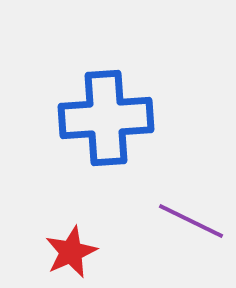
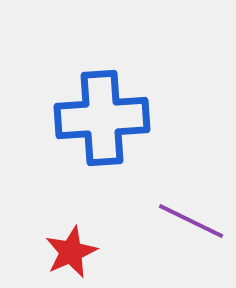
blue cross: moved 4 px left
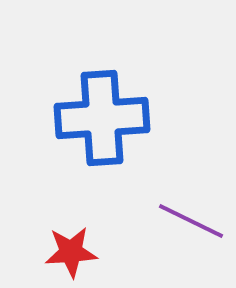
red star: rotated 20 degrees clockwise
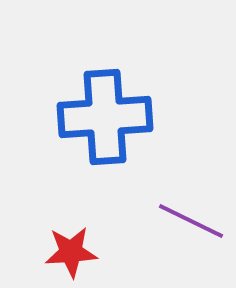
blue cross: moved 3 px right, 1 px up
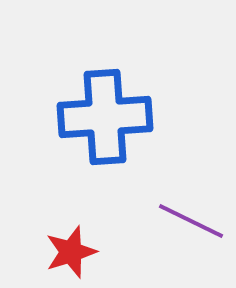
red star: rotated 14 degrees counterclockwise
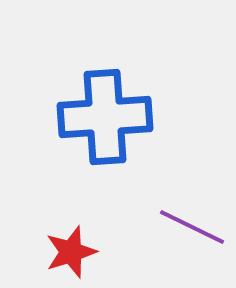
purple line: moved 1 px right, 6 px down
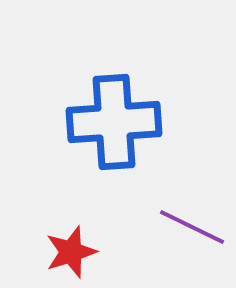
blue cross: moved 9 px right, 5 px down
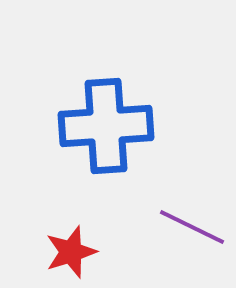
blue cross: moved 8 px left, 4 px down
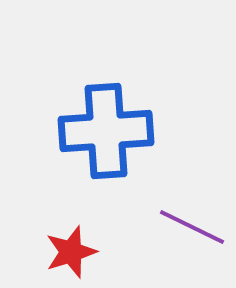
blue cross: moved 5 px down
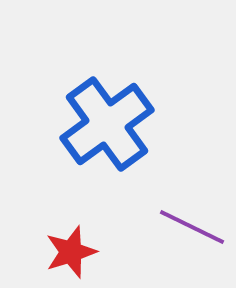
blue cross: moved 1 px right, 7 px up; rotated 32 degrees counterclockwise
